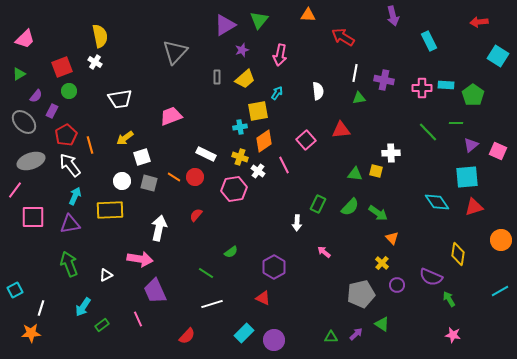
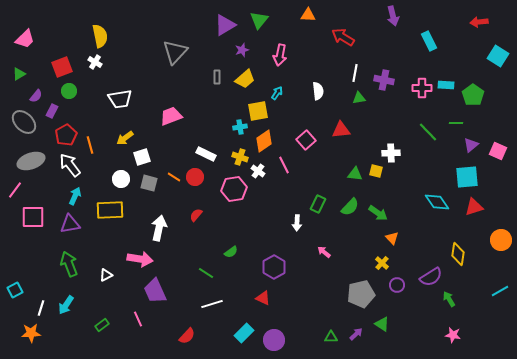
white circle at (122, 181): moved 1 px left, 2 px up
purple semicircle at (431, 277): rotated 55 degrees counterclockwise
cyan arrow at (83, 307): moved 17 px left, 2 px up
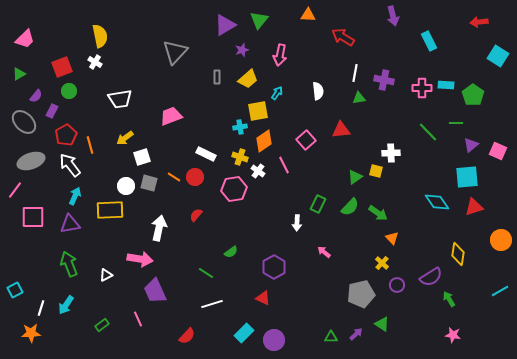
yellow trapezoid at (245, 79): moved 3 px right
green triangle at (355, 174): moved 3 px down; rotated 42 degrees counterclockwise
white circle at (121, 179): moved 5 px right, 7 px down
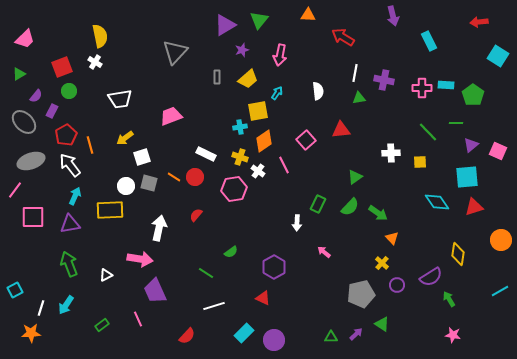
yellow square at (376, 171): moved 44 px right, 9 px up; rotated 16 degrees counterclockwise
white line at (212, 304): moved 2 px right, 2 px down
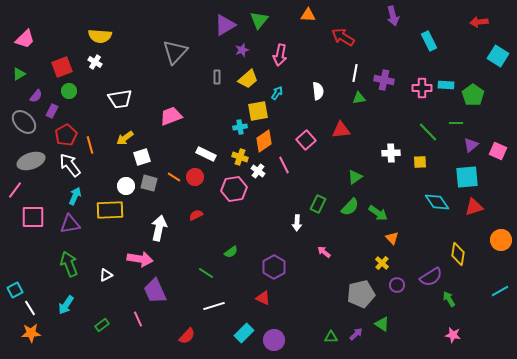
yellow semicircle at (100, 36): rotated 105 degrees clockwise
red semicircle at (196, 215): rotated 24 degrees clockwise
white line at (41, 308): moved 11 px left; rotated 49 degrees counterclockwise
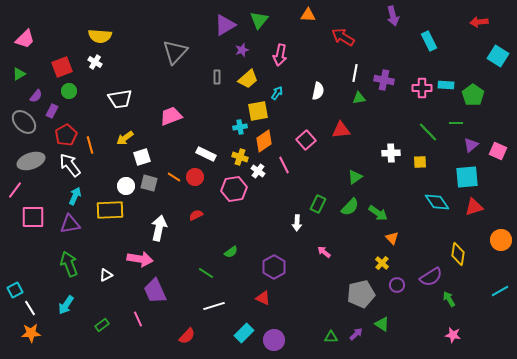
white semicircle at (318, 91): rotated 18 degrees clockwise
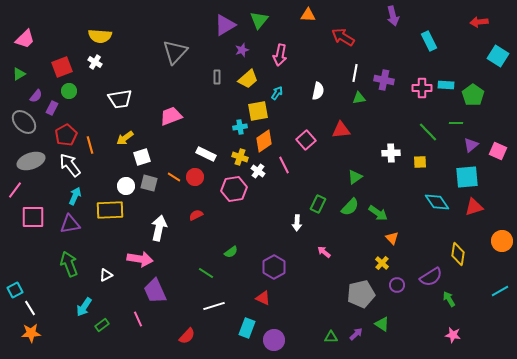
purple rectangle at (52, 111): moved 3 px up
orange circle at (501, 240): moved 1 px right, 1 px down
cyan arrow at (66, 305): moved 18 px right, 2 px down
cyan rectangle at (244, 333): moved 3 px right, 5 px up; rotated 24 degrees counterclockwise
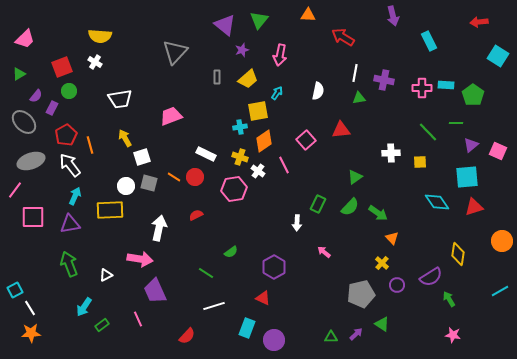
purple triangle at (225, 25): rotated 50 degrees counterclockwise
yellow arrow at (125, 138): rotated 96 degrees clockwise
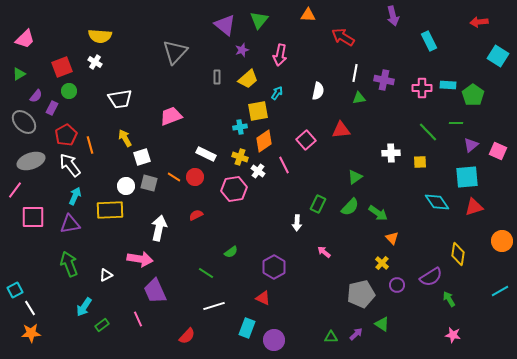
cyan rectangle at (446, 85): moved 2 px right
